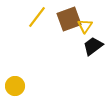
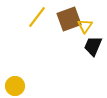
black trapezoid: rotated 30 degrees counterclockwise
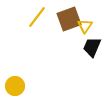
black trapezoid: moved 1 px left, 1 px down
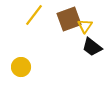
yellow line: moved 3 px left, 2 px up
black trapezoid: rotated 75 degrees counterclockwise
yellow circle: moved 6 px right, 19 px up
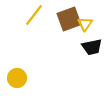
yellow triangle: moved 2 px up
black trapezoid: rotated 50 degrees counterclockwise
yellow circle: moved 4 px left, 11 px down
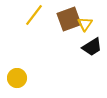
black trapezoid: rotated 20 degrees counterclockwise
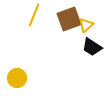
yellow line: rotated 15 degrees counterclockwise
yellow triangle: moved 1 px right, 1 px down; rotated 14 degrees clockwise
black trapezoid: rotated 65 degrees clockwise
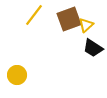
yellow line: rotated 15 degrees clockwise
black trapezoid: moved 1 px right, 1 px down
yellow circle: moved 3 px up
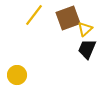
brown square: moved 1 px left, 1 px up
yellow triangle: moved 1 px left, 4 px down
black trapezoid: moved 6 px left, 1 px down; rotated 80 degrees clockwise
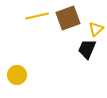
yellow line: moved 3 px right, 1 px down; rotated 40 degrees clockwise
yellow triangle: moved 11 px right
